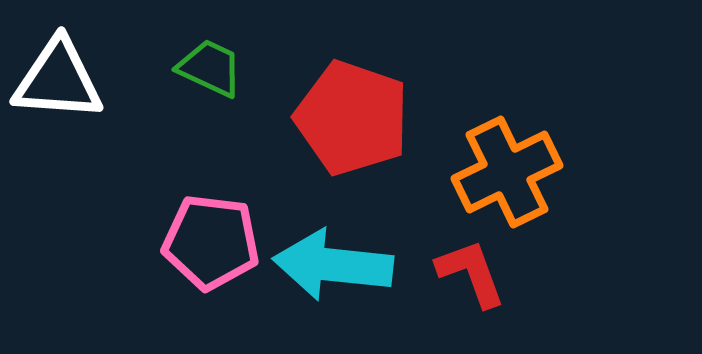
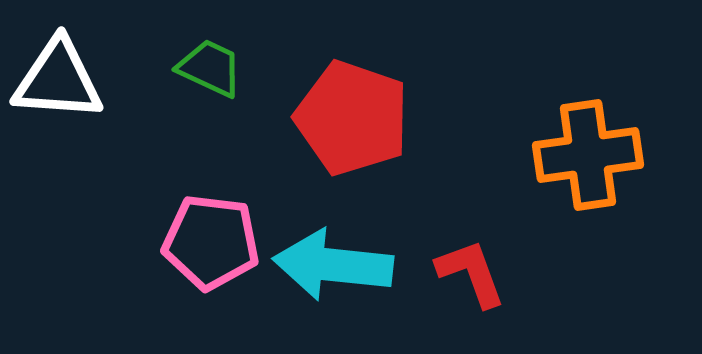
orange cross: moved 81 px right, 17 px up; rotated 18 degrees clockwise
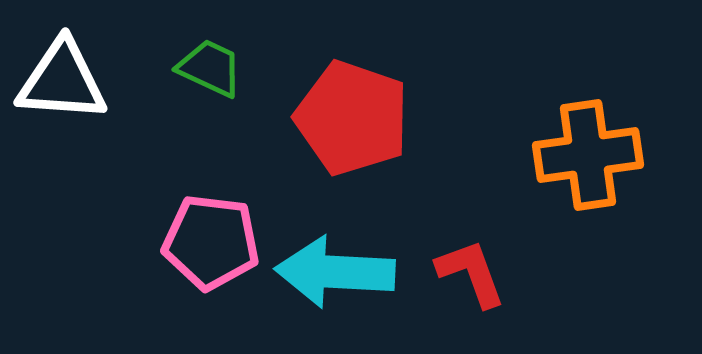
white triangle: moved 4 px right, 1 px down
cyan arrow: moved 2 px right, 7 px down; rotated 3 degrees counterclockwise
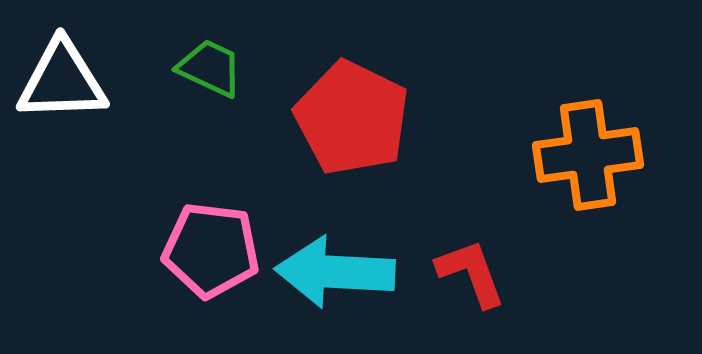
white triangle: rotated 6 degrees counterclockwise
red pentagon: rotated 7 degrees clockwise
pink pentagon: moved 8 px down
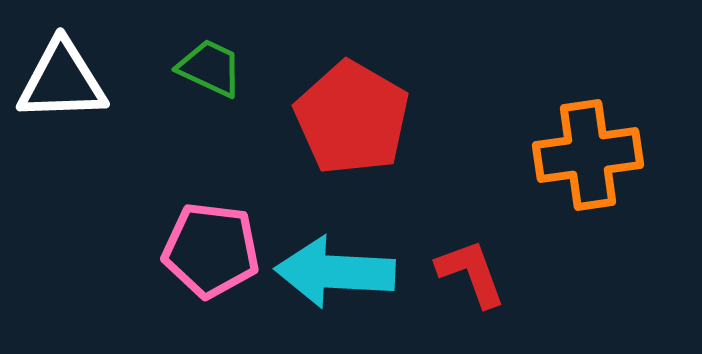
red pentagon: rotated 4 degrees clockwise
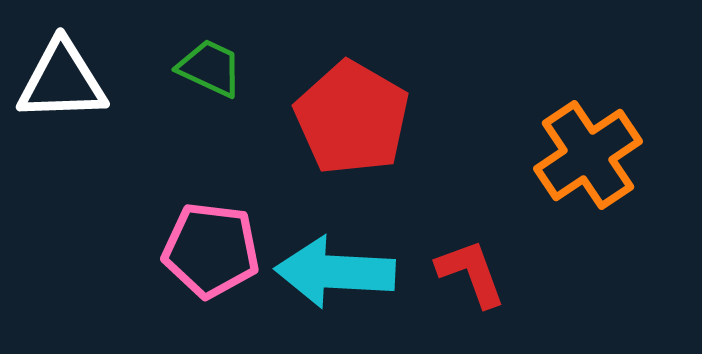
orange cross: rotated 26 degrees counterclockwise
